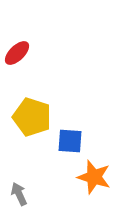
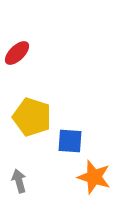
gray arrow: moved 13 px up; rotated 10 degrees clockwise
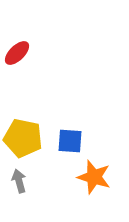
yellow pentagon: moved 9 px left, 21 px down; rotated 6 degrees counterclockwise
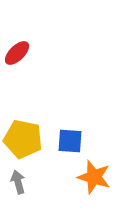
yellow pentagon: moved 1 px down
gray arrow: moved 1 px left, 1 px down
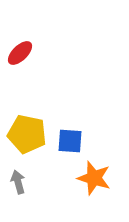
red ellipse: moved 3 px right
yellow pentagon: moved 4 px right, 5 px up
orange star: moved 1 px down
